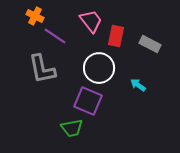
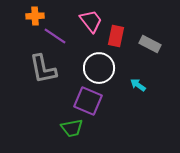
orange cross: rotated 30 degrees counterclockwise
gray L-shape: moved 1 px right
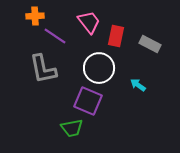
pink trapezoid: moved 2 px left, 1 px down
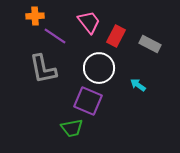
red rectangle: rotated 15 degrees clockwise
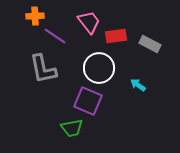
red rectangle: rotated 55 degrees clockwise
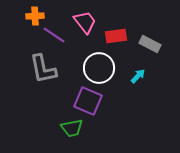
pink trapezoid: moved 4 px left
purple line: moved 1 px left, 1 px up
cyan arrow: moved 9 px up; rotated 98 degrees clockwise
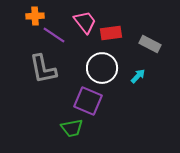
red rectangle: moved 5 px left, 3 px up
white circle: moved 3 px right
